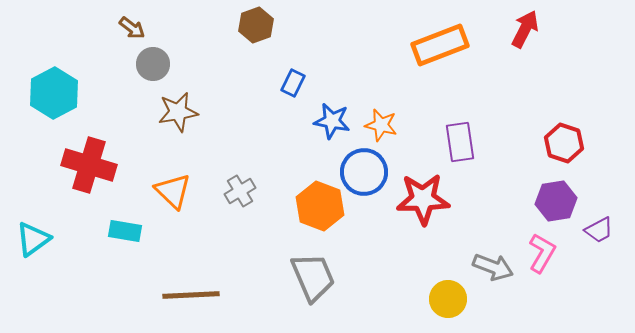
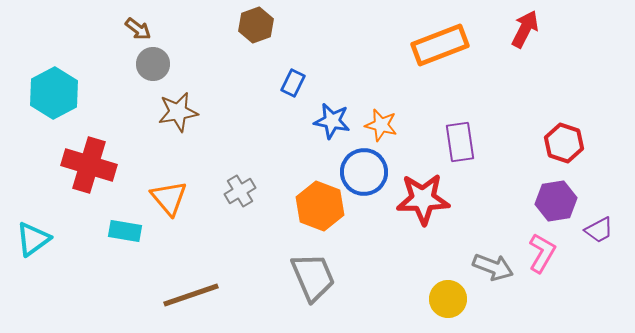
brown arrow: moved 6 px right, 1 px down
orange triangle: moved 4 px left, 7 px down; rotated 6 degrees clockwise
brown line: rotated 16 degrees counterclockwise
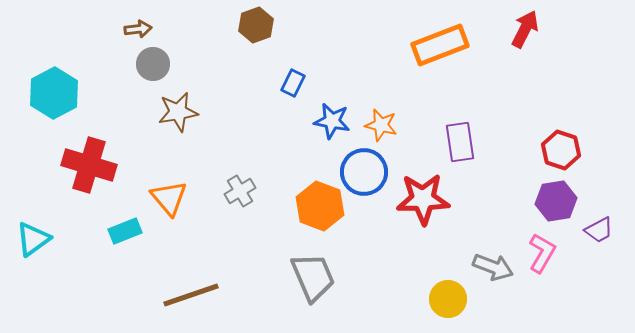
brown arrow: rotated 44 degrees counterclockwise
red hexagon: moved 3 px left, 7 px down
cyan rectangle: rotated 32 degrees counterclockwise
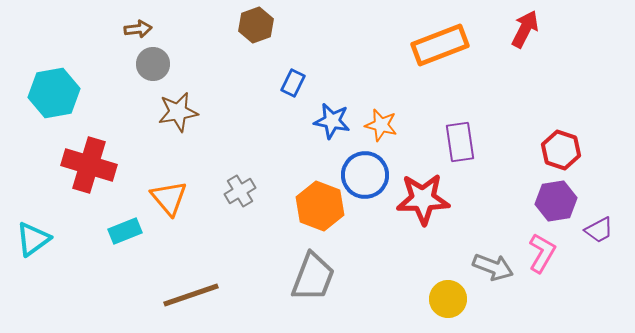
cyan hexagon: rotated 18 degrees clockwise
blue circle: moved 1 px right, 3 px down
gray trapezoid: rotated 44 degrees clockwise
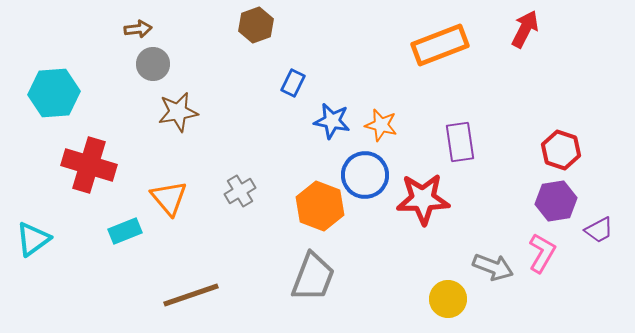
cyan hexagon: rotated 6 degrees clockwise
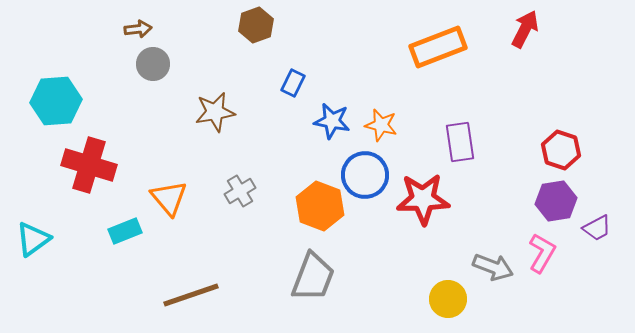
orange rectangle: moved 2 px left, 2 px down
cyan hexagon: moved 2 px right, 8 px down
brown star: moved 37 px right
purple trapezoid: moved 2 px left, 2 px up
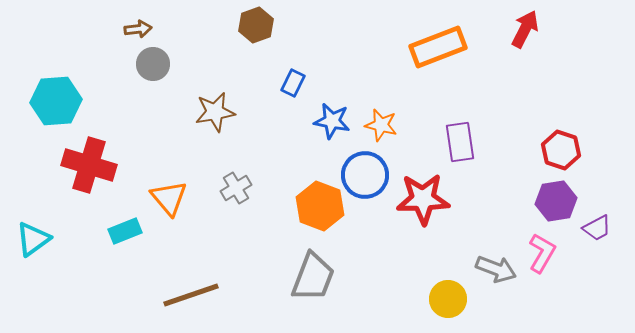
gray cross: moved 4 px left, 3 px up
gray arrow: moved 3 px right, 2 px down
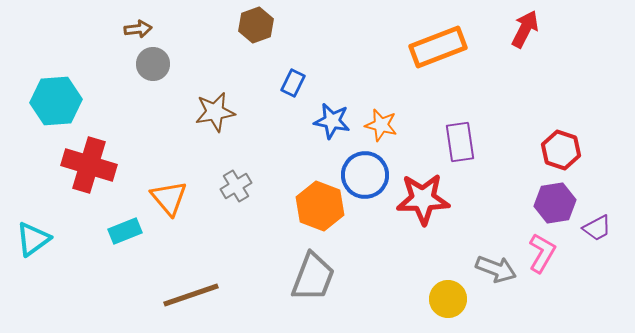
gray cross: moved 2 px up
purple hexagon: moved 1 px left, 2 px down
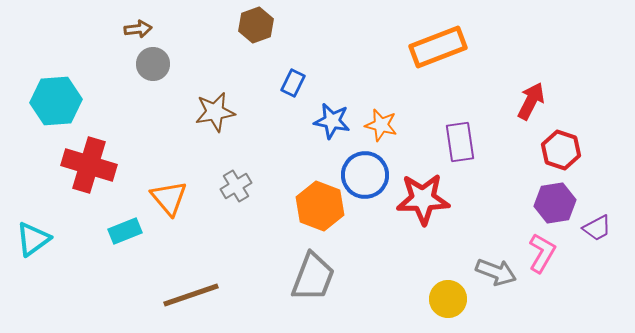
red arrow: moved 6 px right, 72 px down
gray arrow: moved 3 px down
